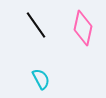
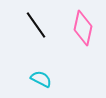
cyan semicircle: rotated 35 degrees counterclockwise
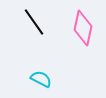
black line: moved 2 px left, 3 px up
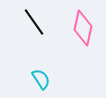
cyan semicircle: rotated 30 degrees clockwise
